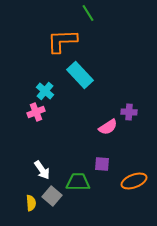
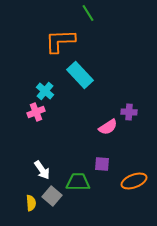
orange L-shape: moved 2 px left
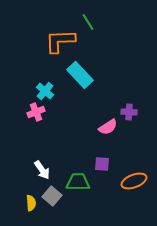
green line: moved 9 px down
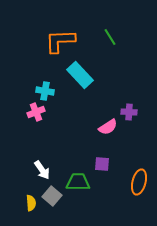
green line: moved 22 px right, 15 px down
cyan cross: rotated 30 degrees counterclockwise
orange ellipse: moved 5 px right, 1 px down; rotated 55 degrees counterclockwise
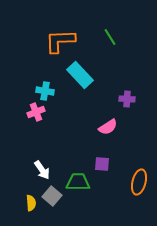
purple cross: moved 2 px left, 13 px up
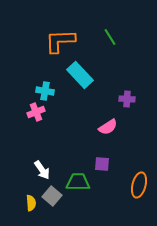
orange ellipse: moved 3 px down
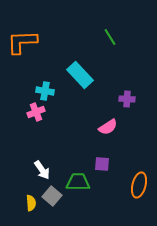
orange L-shape: moved 38 px left, 1 px down
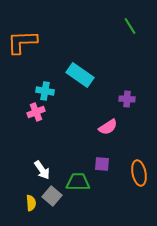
green line: moved 20 px right, 11 px up
cyan rectangle: rotated 12 degrees counterclockwise
orange ellipse: moved 12 px up; rotated 25 degrees counterclockwise
